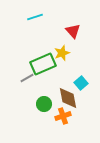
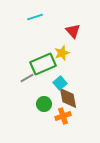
cyan square: moved 21 px left
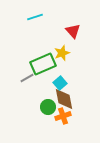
brown diamond: moved 4 px left, 1 px down
green circle: moved 4 px right, 3 px down
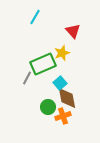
cyan line: rotated 42 degrees counterclockwise
gray line: rotated 32 degrees counterclockwise
brown diamond: moved 3 px right, 1 px up
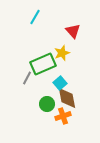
green circle: moved 1 px left, 3 px up
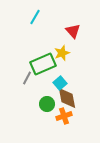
orange cross: moved 1 px right
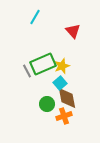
yellow star: moved 13 px down
gray line: moved 7 px up; rotated 56 degrees counterclockwise
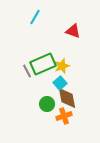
red triangle: rotated 28 degrees counterclockwise
